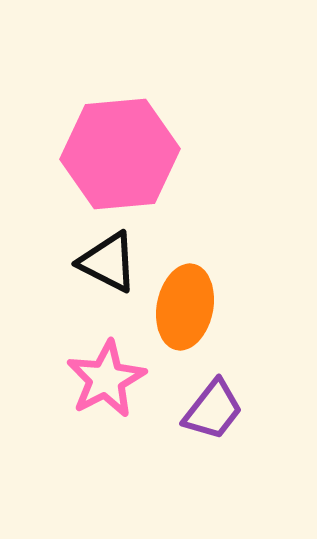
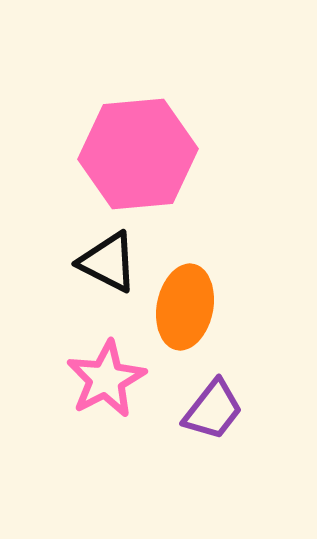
pink hexagon: moved 18 px right
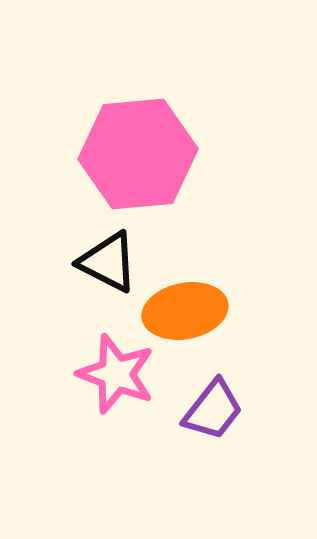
orange ellipse: moved 4 px down; rotated 68 degrees clockwise
pink star: moved 10 px right, 5 px up; rotated 24 degrees counterclockwise
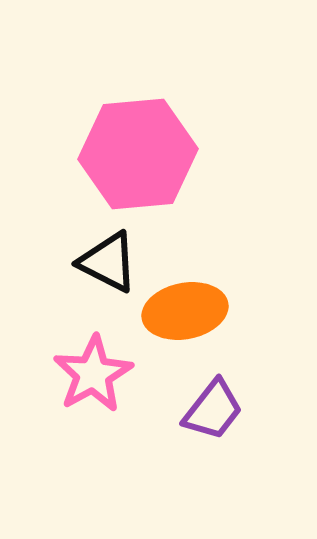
pink star: moved 23 px left; rotated 22 degrees clockwise
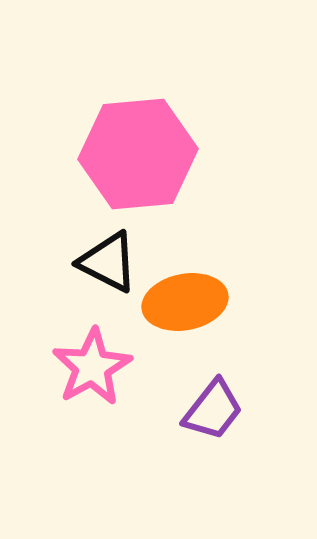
orange ellipse: moved 9 px up
pink star: moved 1 px left, 7 px up
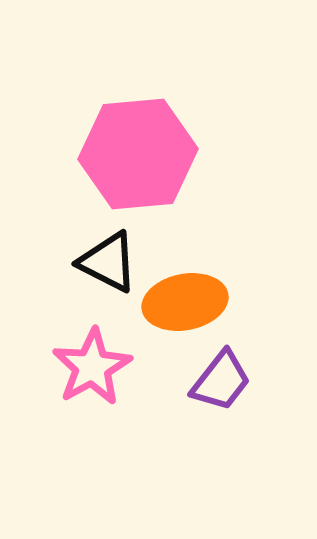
purple trapezoid: moved 8 px right, 29 px up
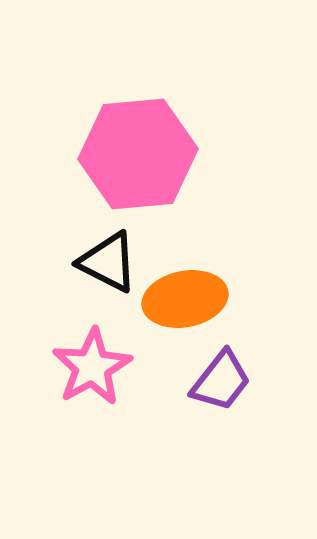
orange ellipse: moved 3 px up
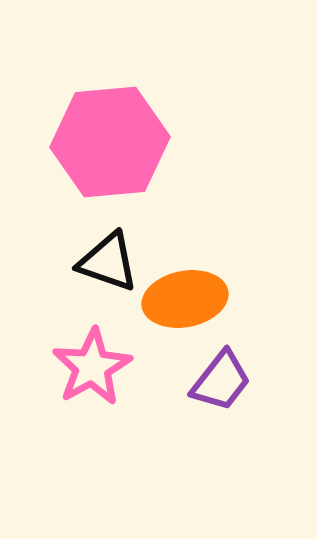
pink hexagon: moved 28 px left, 12 px up
black triangle: rotated 8 degrees counterclockwise
